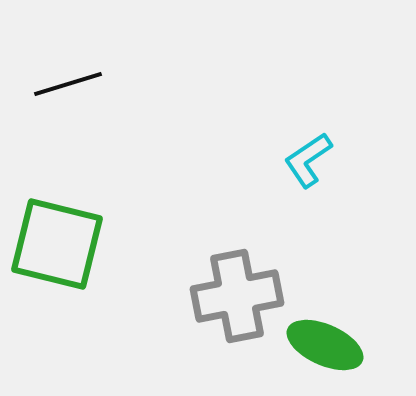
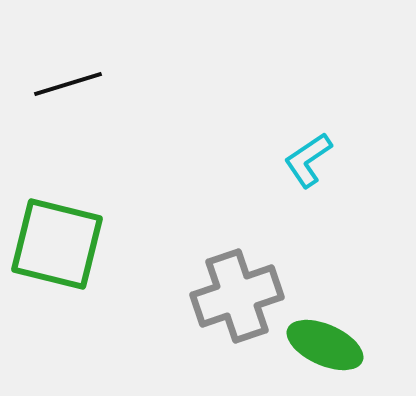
gray cross: rotated 8 degrees counterclockwise
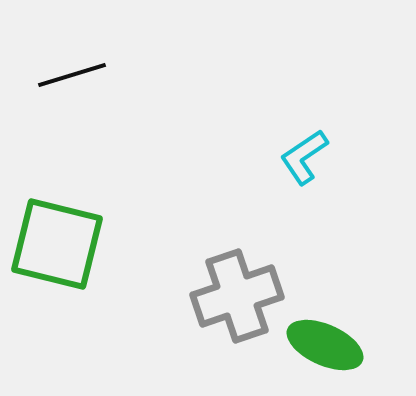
black line: moved 4 px right, 9 px up
cyan L-shape: moved 4 px left, 3 px up
